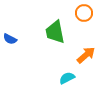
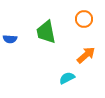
orange circle: moved 6 px down
green trapezoid: moved 9 px left
blue semicircle: rotated 24 degrees counterclockwise
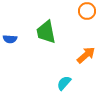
orange circle: moved 3 px right, 8 px up
cyan semicircle: moved 3 px left, 5 px down; rotated 21 degrees counterclockwise
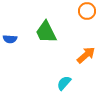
green trapezoid: rotated 15 degrees counterclockwise
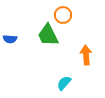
orange circle: moved 24 px left, 4 px down
green trapezoid: moved 2 px right, 3 px down
orange arrow: rotated 54 degrees counterclockwise
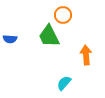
green trapezoid: moved 1 px right, 1 px down
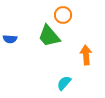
green trapezoid: rotated 15 degrees counterclockwise
